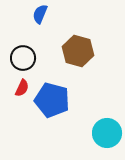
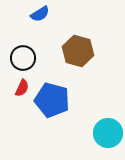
blue semicircle: rotated 144 degrees counterclockwise
cyan circle: moved 1 px right
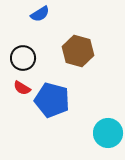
red semicircle: rotated 96 degrees clockwise
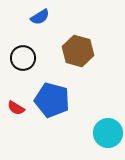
blue semicircle: moved 3 px down
red semicircle: moved 6 px left, 20 px down
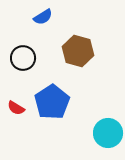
blue semicircle: moved 3 px right
blue pentagon: moved 2 px down; rotated 24 degrees clockwise
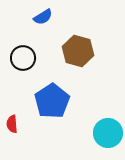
blue pentagon: moved 1 px up
red semicircle: moved 4 px left, 16 px down; rotated 54 degrees clockwise
